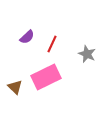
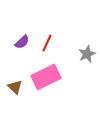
purple semicircle: moved 5 px left, 5 px down
red line: moved 5 px left, 1 px up
gray star: rotated 24 degrees clockwise
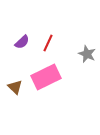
red line: moved 1 px right
gray star: rotated 24 degrees counterclockwise
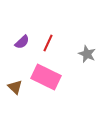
pink rectangle: rotated 52 degrees clockwise
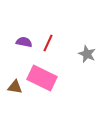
purple semicircle: moved 2 px right; rotated 126 degrees counterclockwise
pink rectangle: moved 4 px left, 1 px down
brown triangle: rotated 35 degrees counterclockwise
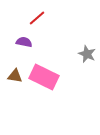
red line: moved 11 px left, 25 px up; rotated 24 degrees clockwise
pink rectangle: moved 2 px right, 1 px up
brown triangle: moved 11 px up
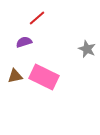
purple semicircle: rotated 28 degrees counterclockwise
gray star: moved 5 px up
brown triangle: rotated 21 degrees counterclockwise
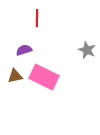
red line: rotated 48 degrees counterclockwise
purple semicircle: moved 8 px down
gray star: moved 1 px down
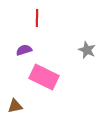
brown triangle: moved 30 px down
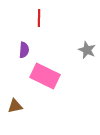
red line: moved 2 px right
purple semicircle: rotated 112 degrees clockwise
pink rectangle: moved 1 px right, 1 px up
